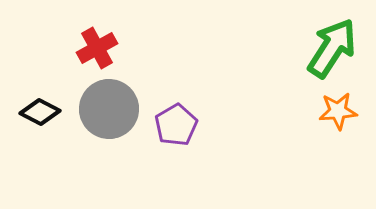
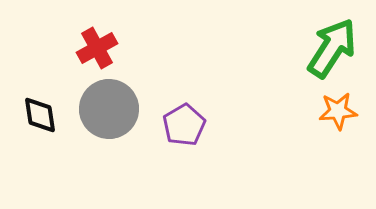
black diamond: moved 3 px down; rotated 54 degrees clockwise
purple pentagon: moved 8 px right
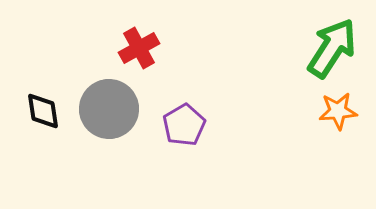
red cross: moved 42 px right
black diamond: moved 3 px right, 4 px up
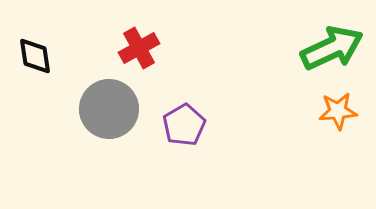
green arrow: rotated 32 degrees clockwise
black diamond: moved 8 px left, 55 px up
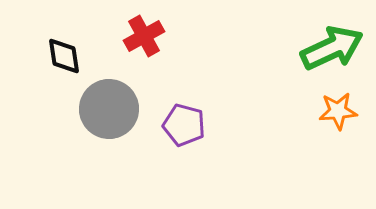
red cross: moved 5 px right, 12 px up
black diamond: moved 29 px right
purple pentagon: rotated 27 degrees counterclockwise
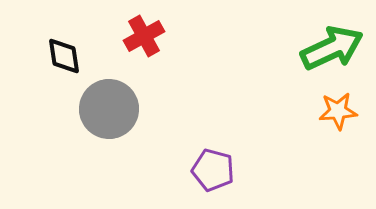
purple pentagon: moved 29 px right, 45 px down
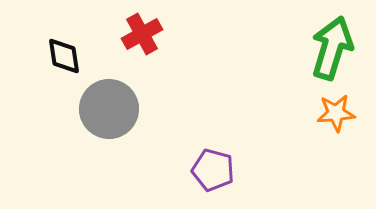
red cross: moved 2 px left, 2 px up
green arrow: rotated 48 degrees counterclockwise
orange star: moved 2 px left, 2 px down
